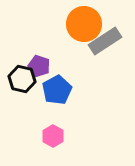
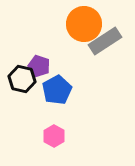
pink hexagon: moved 1 px right
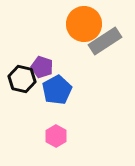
purple pentagon: moved 3 px right, 1 px down
pink hexagon: moved 2 px right
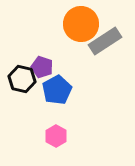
orange circle: moved 3 px left
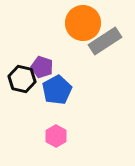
orange circle: moved 2 px right, 1 px up
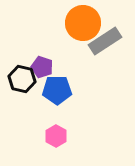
blue pentagon: rotated 28 degrees clockwise
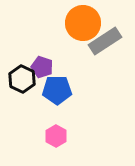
black hexagon: rotated 12 degrees clockwise
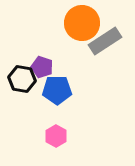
orange circle: moved 1 px left
black hexagon: rotated 16 degrees counterclockwise
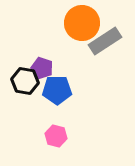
purple pentagon: moved 1 px down
black hexagon: moved 3 px right, 2 px down
pink hexagon: rotated 15 degrees counterclockwise
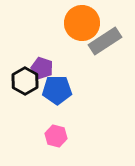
black hexagon: rotated 20 degrees clockwise
